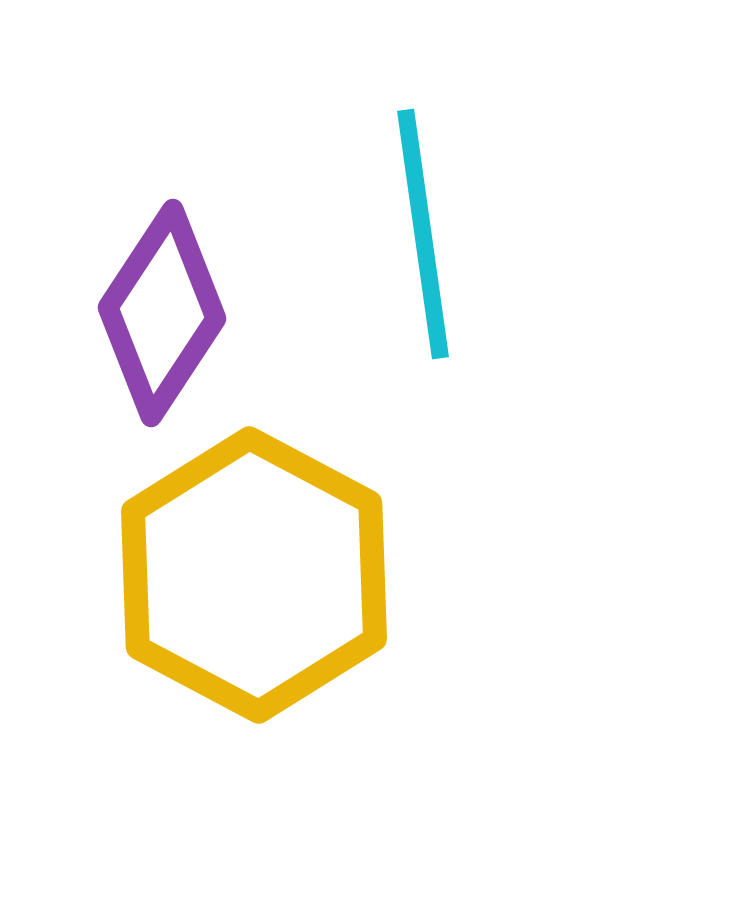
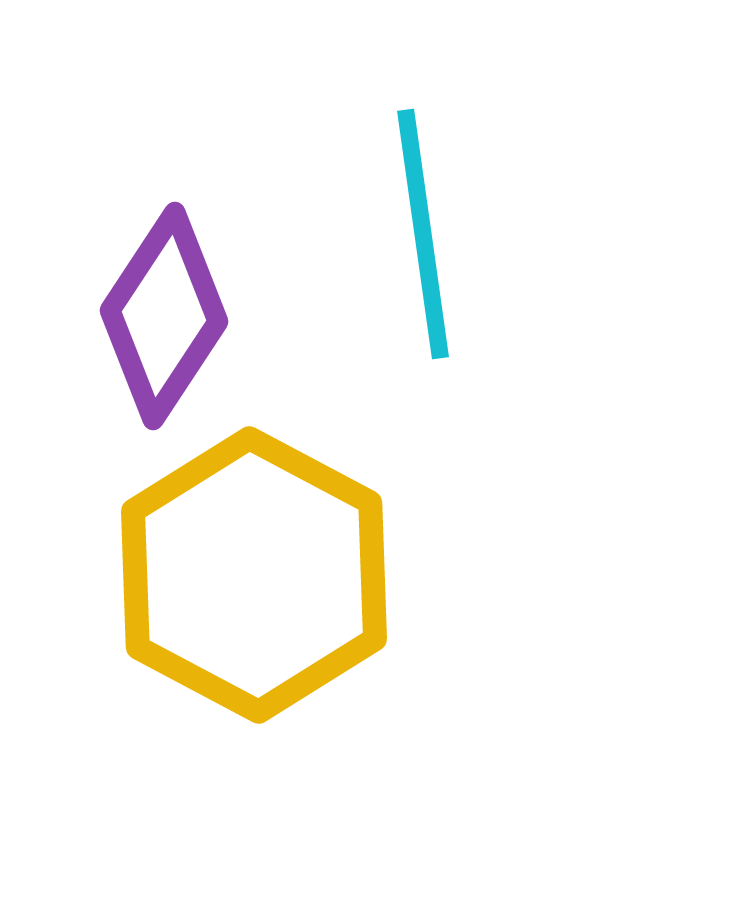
purple diamond: moved 2 px right, 3 px down
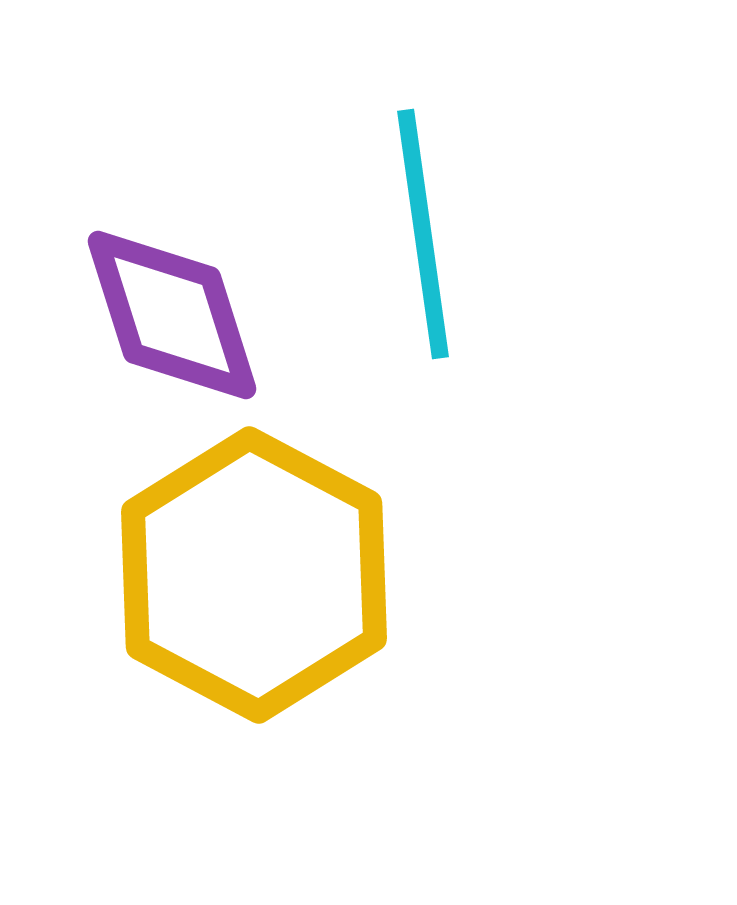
purple diamond: moved 8 px right, 1 px up; rotated 51 degrees counterclockwise
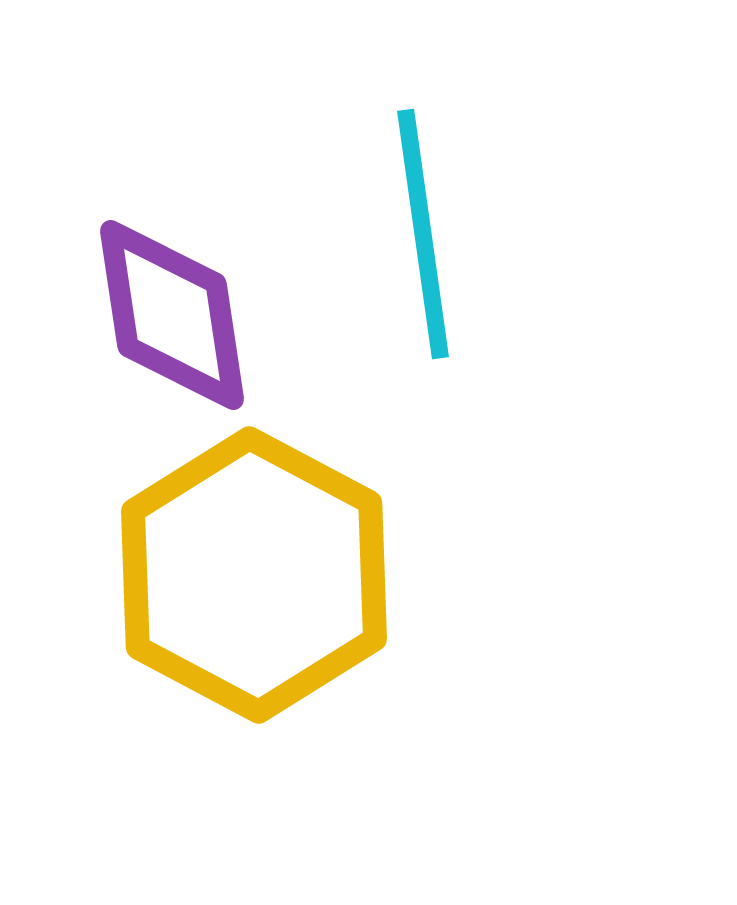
purple diamond: rotated 9 degrees clockwise
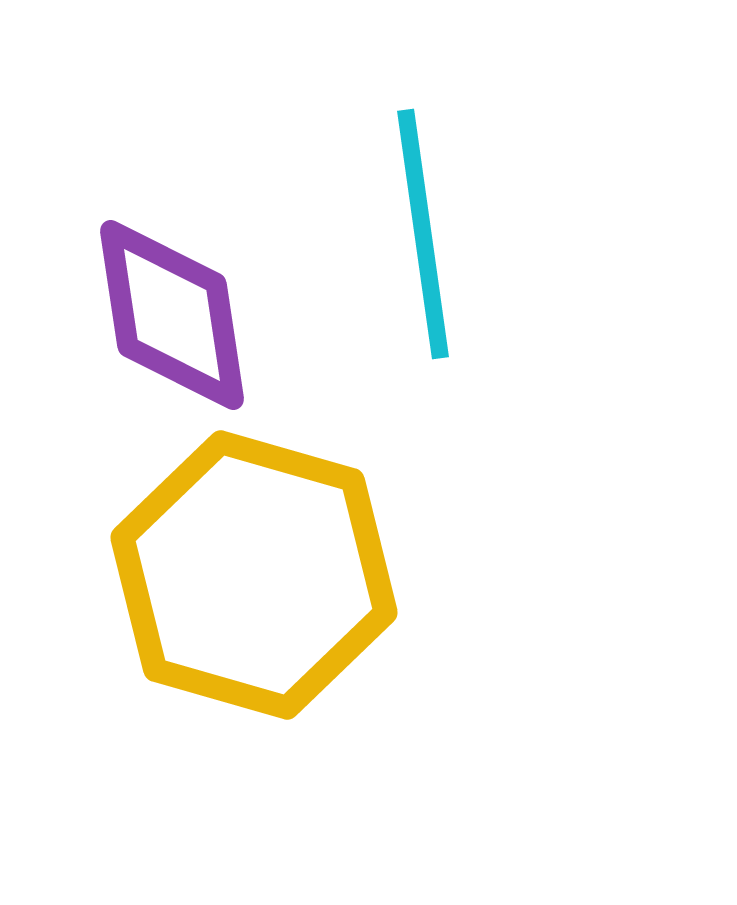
yellow hexagon: rotated 12 degrees counterclockwise
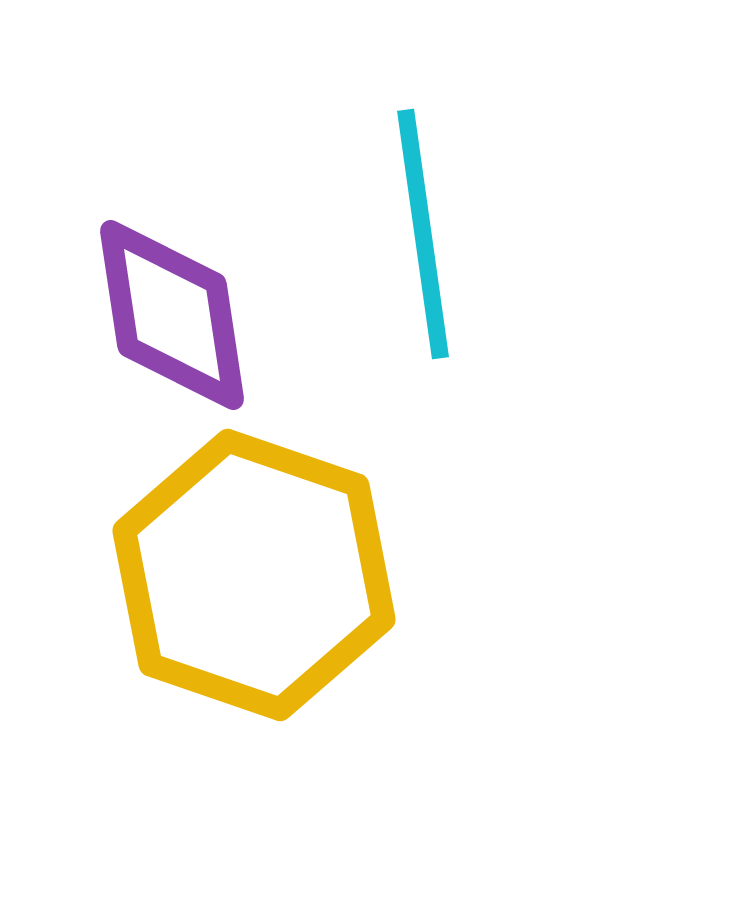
yellow hexagon: rotated 3 degrees clockwise
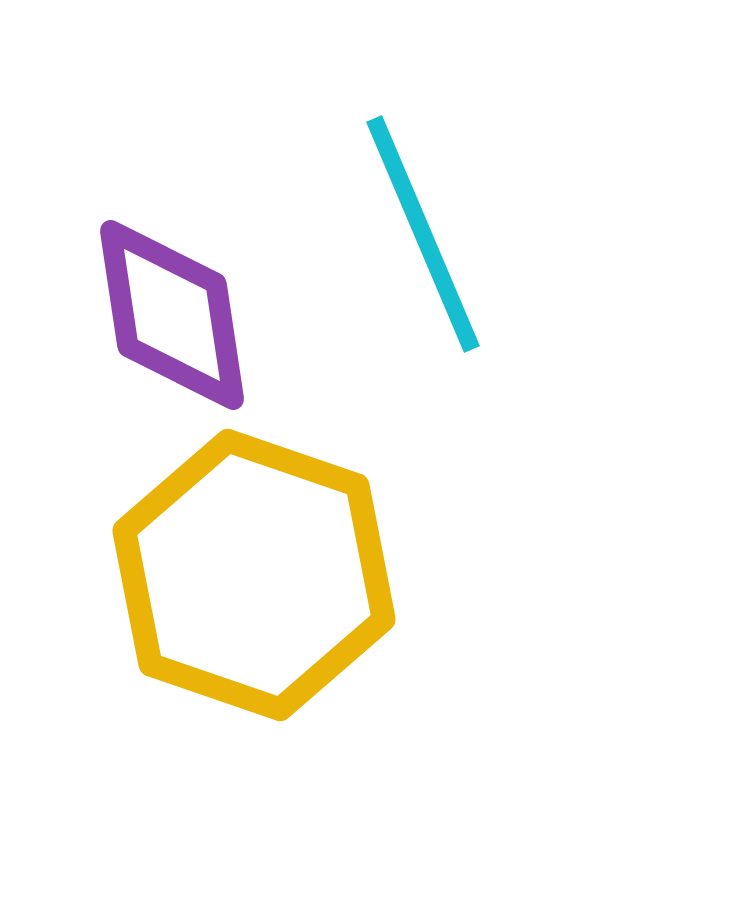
cyan line: rotated 15 degrees counterclockwise
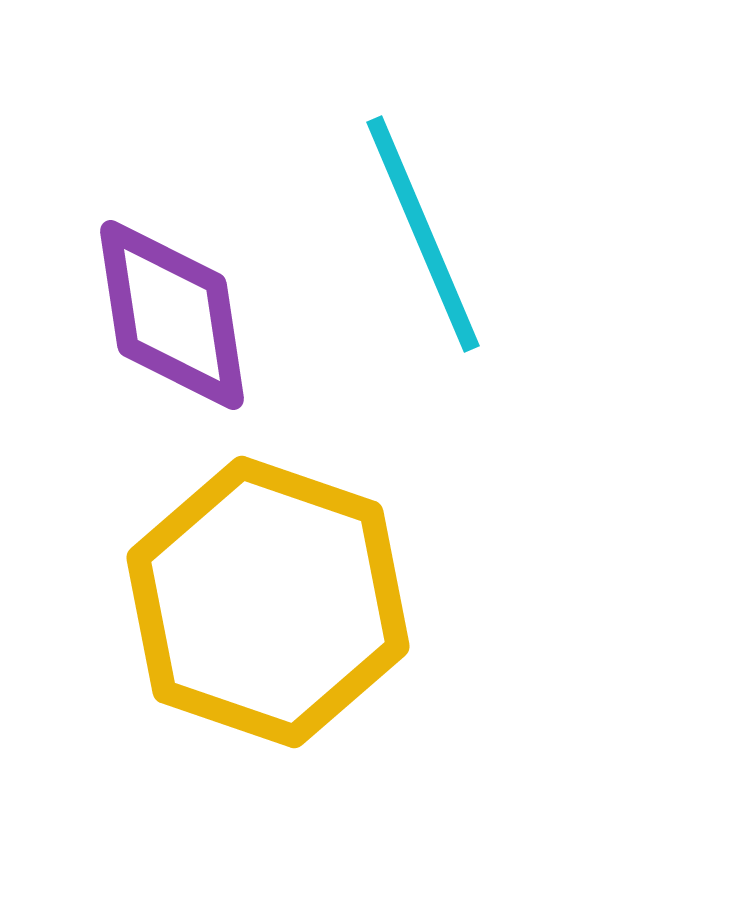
yellow hexagon: moved 14 px right, 27 px down
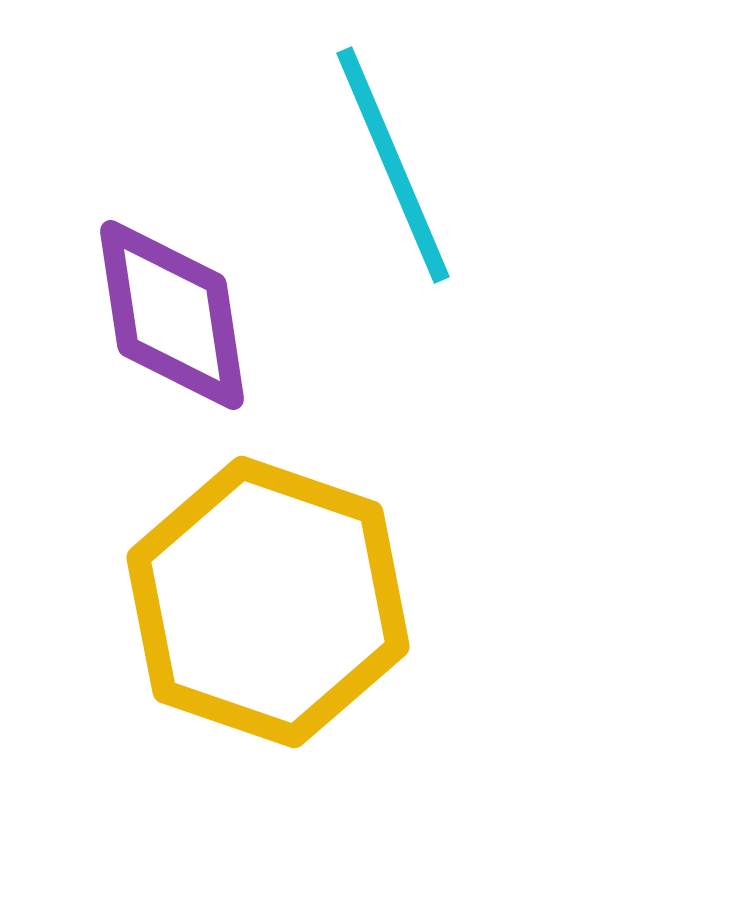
cyan line: moved 30 px left, 69 px up
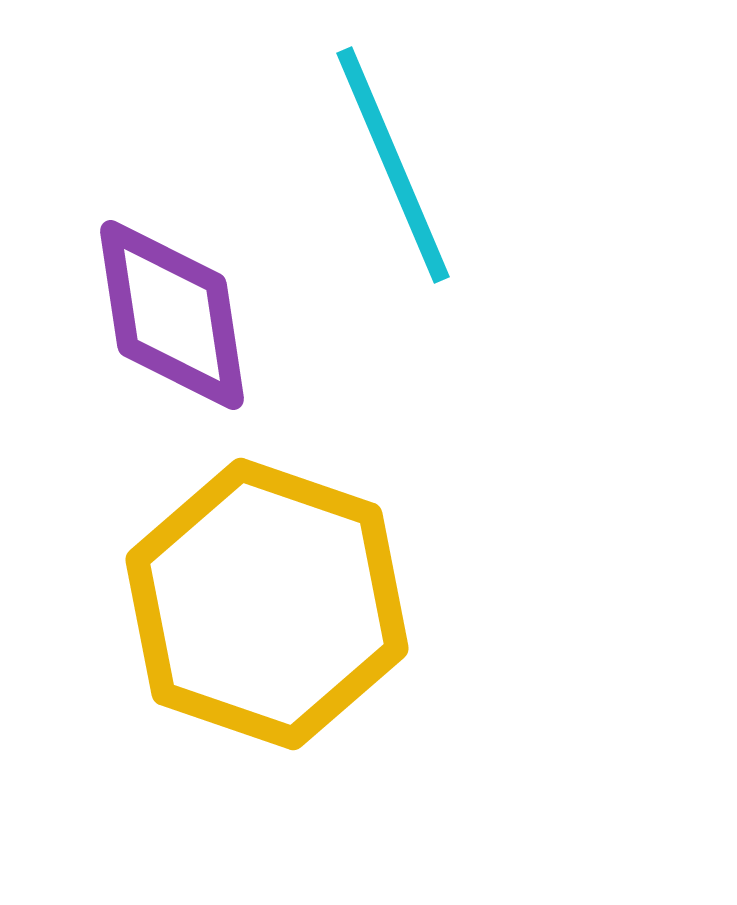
yellow hexagon: moved 1 px left, 2 px down
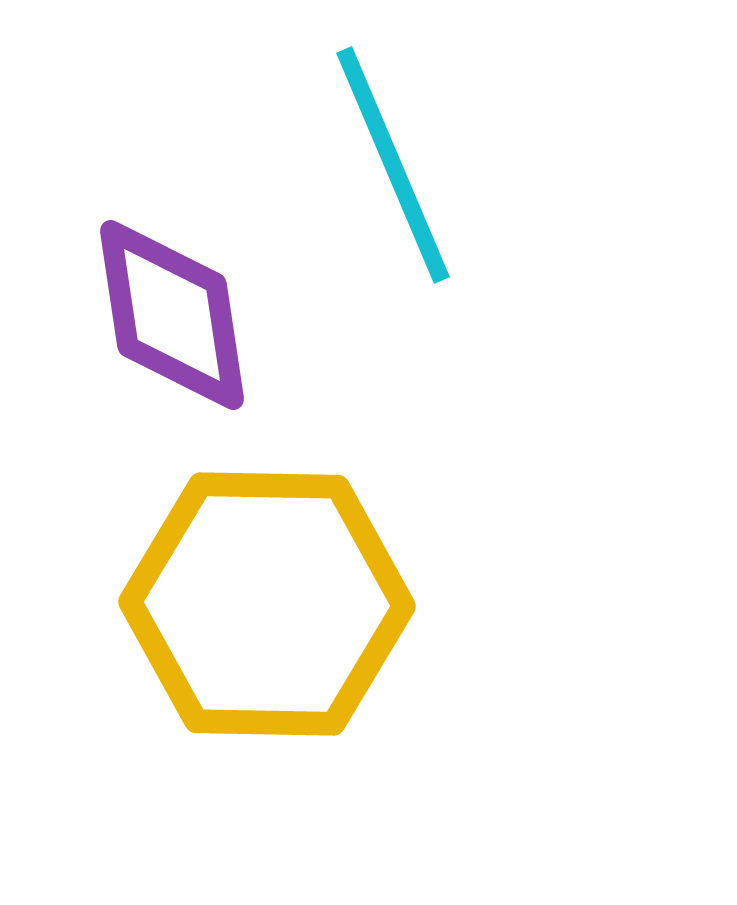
yellow hexagon: rotated 18 degrees counterclockwise
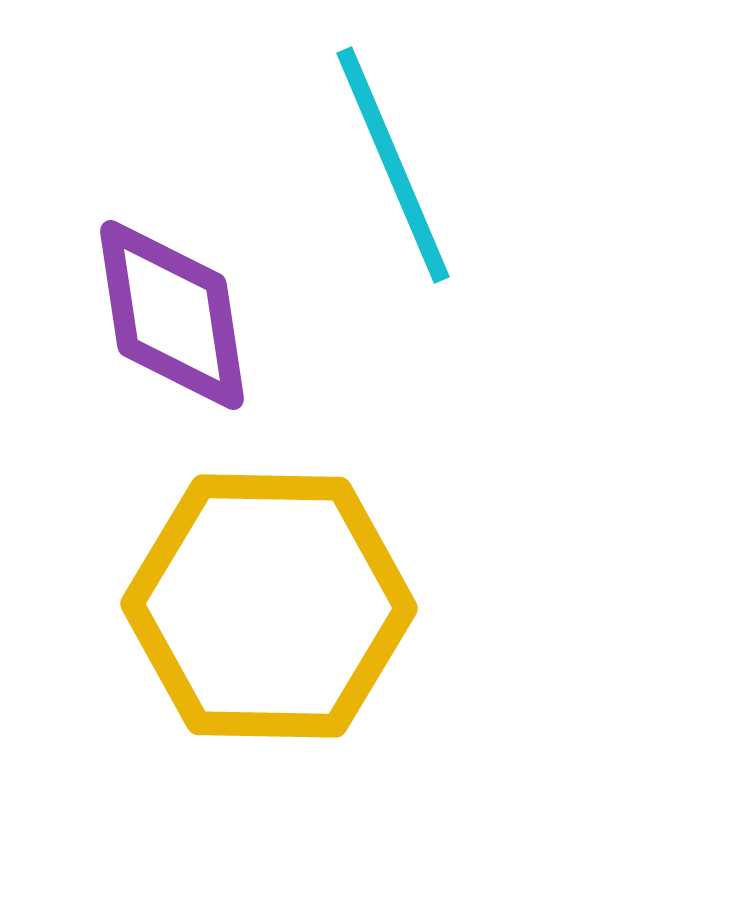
yellow hexagon: moved 2 px right, 2 px down
